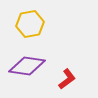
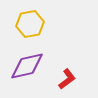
purple diamond: rotated 21 degrees counterclockwise
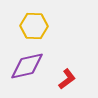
yellow hexagon: moved 4 px right, 2 px down; rotated 12 degrees clockwise
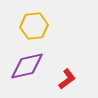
yellow hexagon: rotated 8 degrees counterclockwise
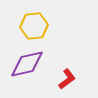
purple diamond: moved 2 px up
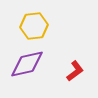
red L-shape: moved 8 px right, 8 px up
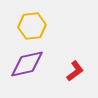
yellow hexagon: moved 2 px left
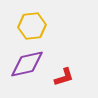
red L-shape: moved 11 px left, 6 px down; rotated 20 degrees clockwise
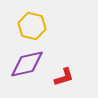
yellow hexagon: rotated 20 degrees clockwise
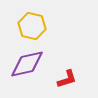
red L-shape: moved 3 px right, 2 px down
